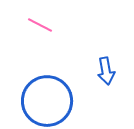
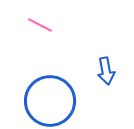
blue circle: moved 3 px right
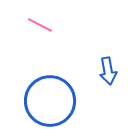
blue arrow: moved 2 px right
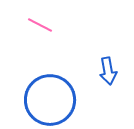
blue circle: moved 1 px up
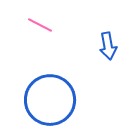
blue arrow: moved 25 px up
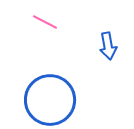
pink line: moved 5 px right, 3 px up
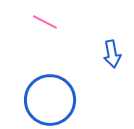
blue arrow: moved 4 px right, 8 px down
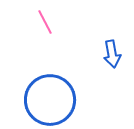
pink line: rotated 35 degrees clockwise
